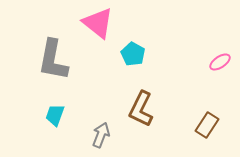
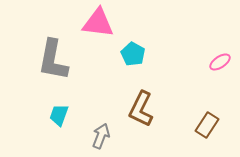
pink triangle: rotated 32 degrees counterclockwise
cyan trapezoid: moved 4 px right
gray arrow: moved 1 px down
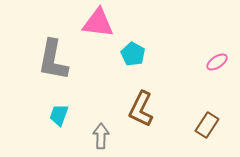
pink ellipse: moved 3 px left
gray arrow: rotated 20 degrees counterclockwise
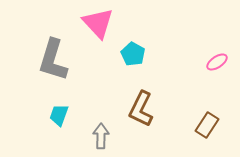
pink triangle: rotated 40 degrees clockwise
gray L-shape: rotated 6 degrees clockwise
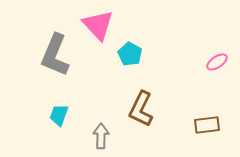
pink triangle: moved 2 px down
cyan pentagon: moved 3 px left
gray L-shape: moved 2 px right, 5 px up; rotated 6 degrees clockwise
brown rectangle: rotated 50 degrees clockwise
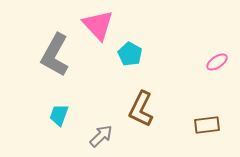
gray L-shape: rotated 6 degrees clockwise
gray arrow: rotated 45 degrees clockwise
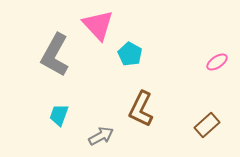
brown rectangle: rotated 35 degrees counterclockwise
gray arrow: rotated 15 degrees clockwise
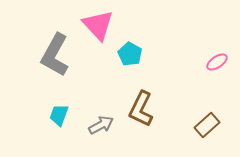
gray arrow: moved 11 px up
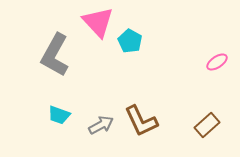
pink triangle: moved 3 px up
cyan pentagon: moved 13 px up
brown L-shape: moved 12 px down; rotated 51 degrees counterclockwise
cyan trapezoid: rotated 90 degrees counterclockwise
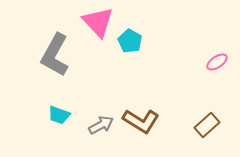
brown L-shape: rotated 33 degrees counterclockwise
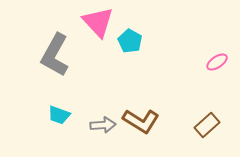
gray arrow: moved 2 px right; rotated 25 degrees clockwise
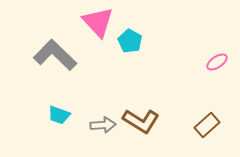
gray L-shape: rotated 105 degrees clockwise
